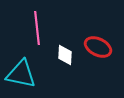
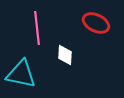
red ellipse: moved 2 px left, 24 px up
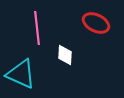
cyan triangle: rotated 12 degrees clockwise
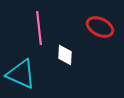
red ellipse: moved 4 px right, 4 px down
pink line: moved 2 px right
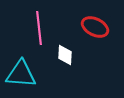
red ellipse: moved 5 px left
cyan triangle: rotated 20 degrees counterclockwise
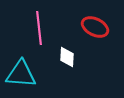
white diamond: moved 2 px right, 2 px down
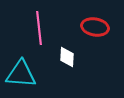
red ellipse: rotated 16 degrees counterclockwise
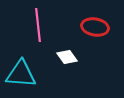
pink line: moved 1 px left, 3 px up
white diamond: rotated 40 degrees counterclockwise
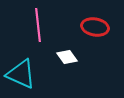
cyan triangle: rotated 20 degrees clockwise
